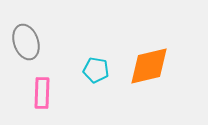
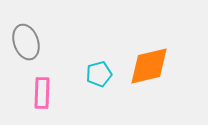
cyan pentagon: moved 3 px right, 4 px down; rotated 25 degrees counterclockwise
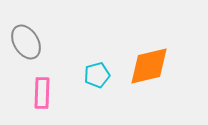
gray ellipse: rotated 12 degrees counterclockwise
cyan pentagon: moved 2 px left, 1 px down
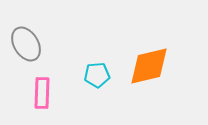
gray ellipse: moved 2 px down
cyan pentagon: rotated 10 degrees clockwise
